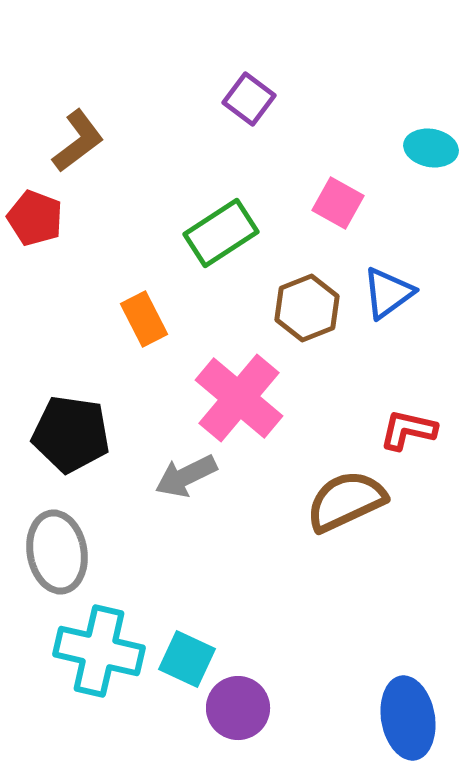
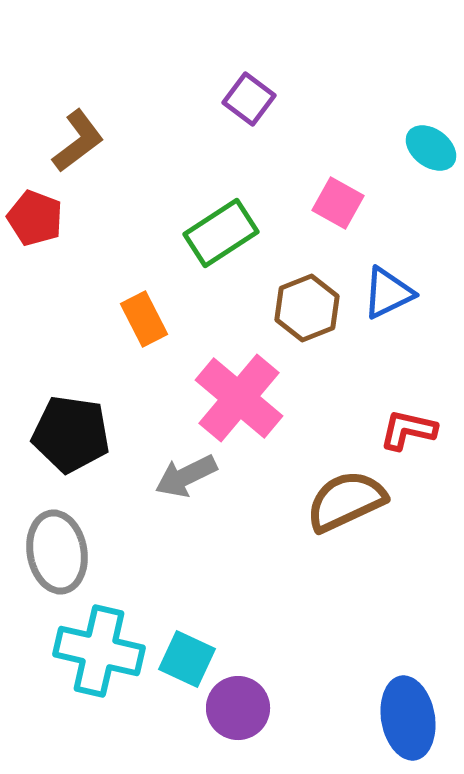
cyan ellipse: rotated 27 degrees clockwise
blue triangle: rotated 10 degrees clockwise
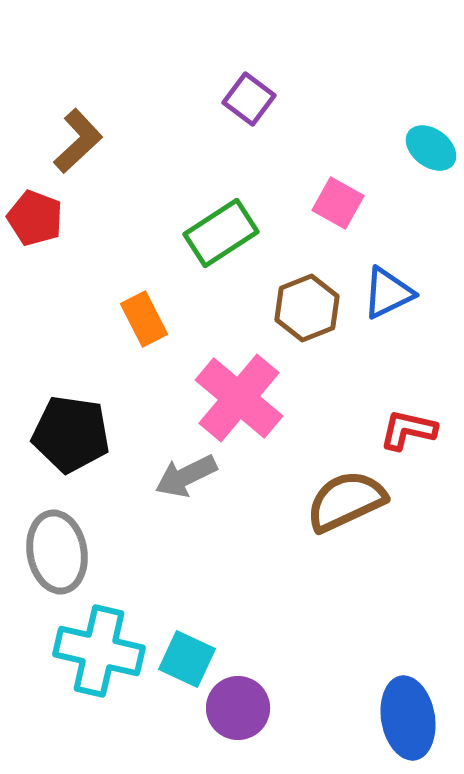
brown L-shape: rotated 6 degrees counterclockwise
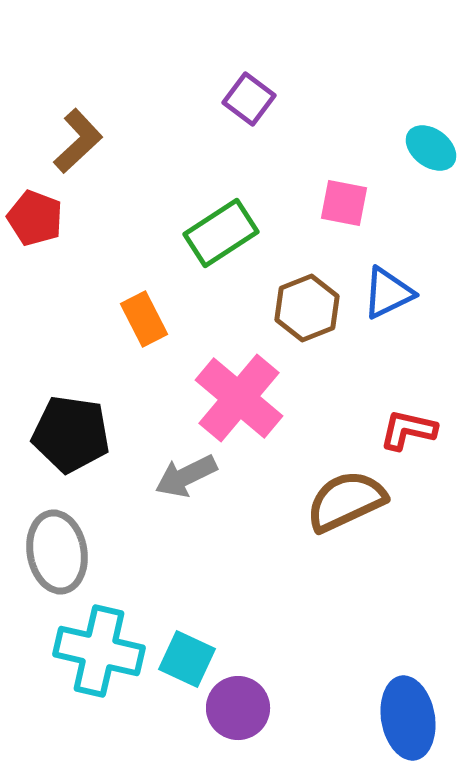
pink square: moved 6 px right; rotated 18 degrees counterclockwise
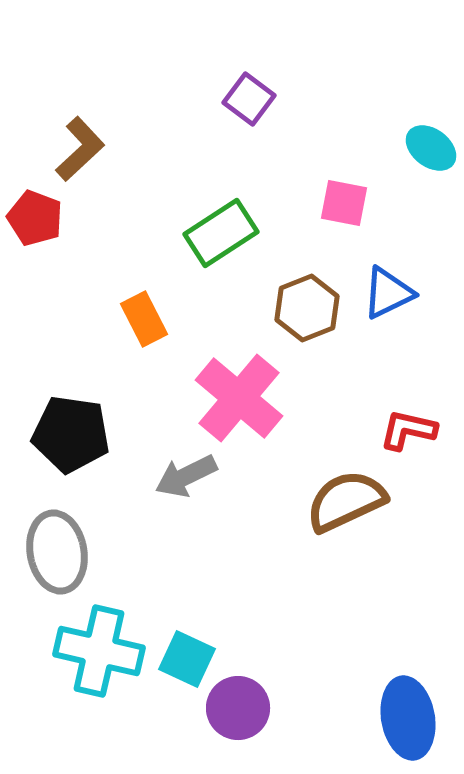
brown L-shape: moved 2 px right, 8 px down
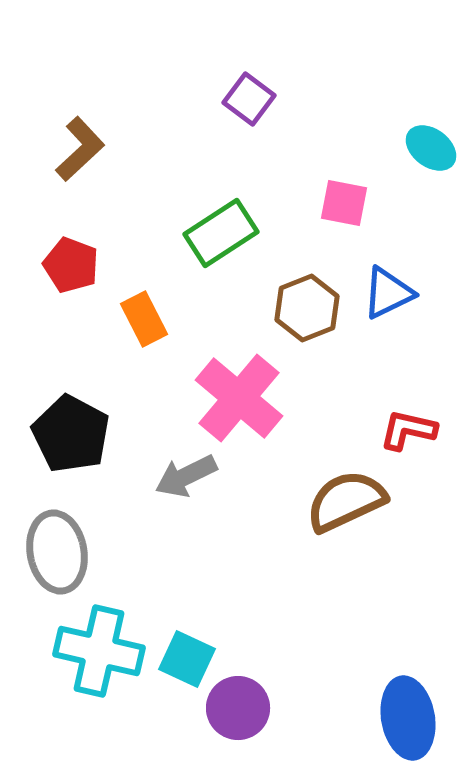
red pentagon: moved 36 px right, 47 px down
black pentagon: rotated 20 degrees clockwise
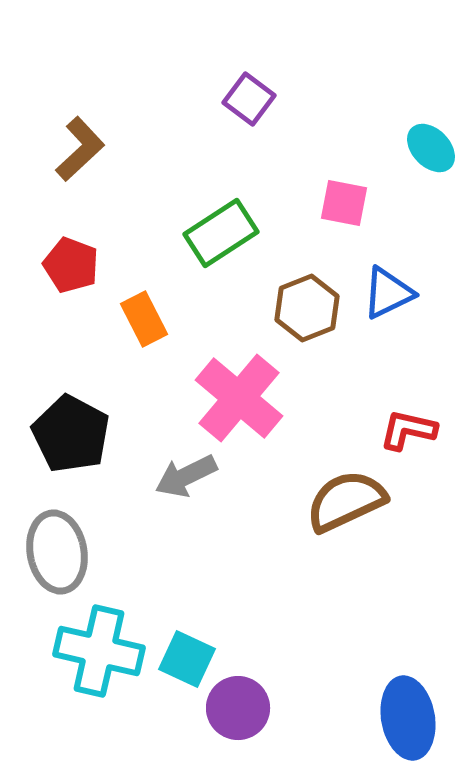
cyan ellipse: rotated 9 degrees clockwise
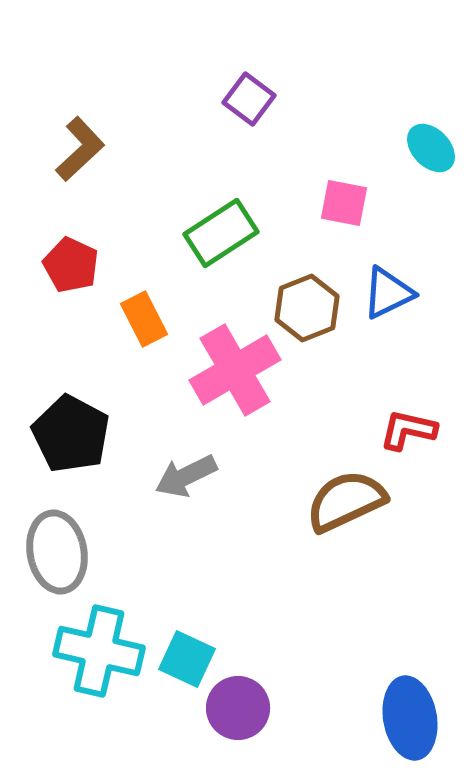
red pentagon: rotated 4 degrees clockwise
pink cross: moved 4 px left, 28 px up; rotated 20 degrees clockwise
blue ellipse: moved 2 px right
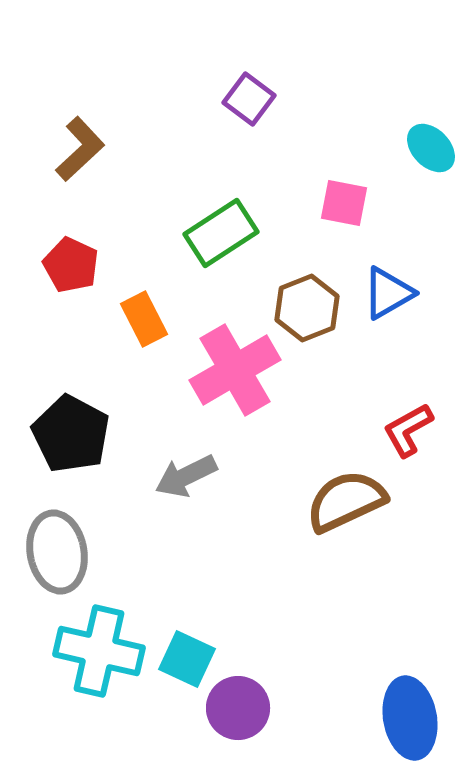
blue triangle: rotated 4 degrees counterclockwise
red L-shape: rotated 42 degrees counterclockwise
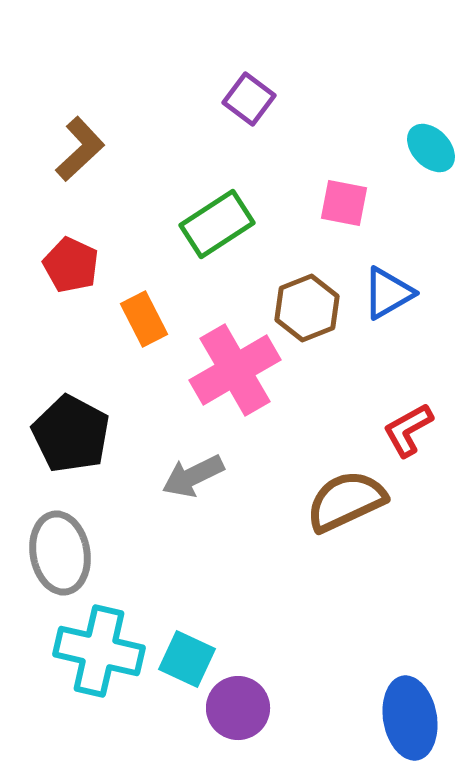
green rectangle: moved 4 px left, 9 px up
gray arrow: moved 7 px right
gray ellipse: moved 3 px right, 1 px down
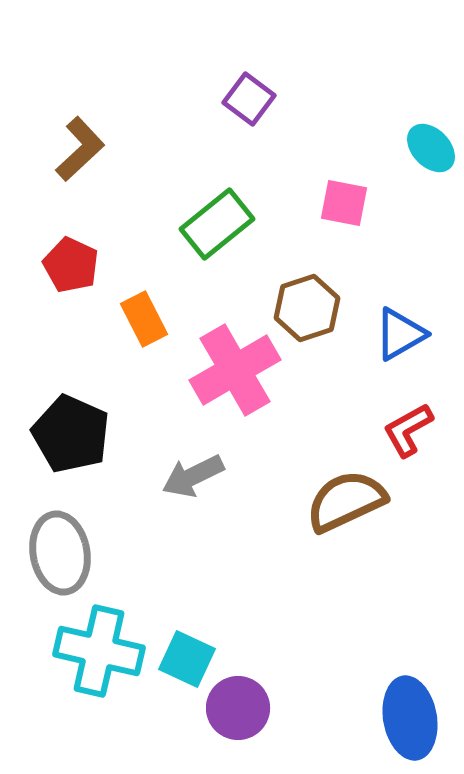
green rectangle: rotated 6 degrees counterclockwise
blue triangle: moved 12 px right, 41 px down
brown hexagon: rotated 4 degrees clockwise
black pentagon: rotated 4 degrees counterclockwise
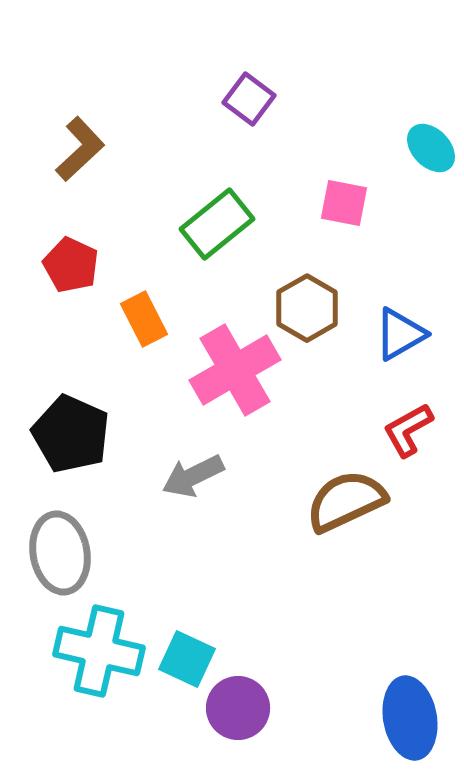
brown hexagon: rotated 12 degrees counterclockwise
